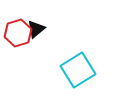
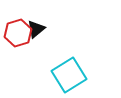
cyan square: moved 9 px left, 5 px down
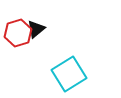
cyan square: moved 1 px up
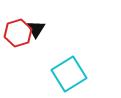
black triangle: rotated 18 degrees counterclockwise
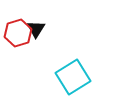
cyan square: moved 4 px right, 3 px down
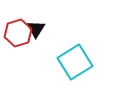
cyan square: moved 2 px right, 15 px up
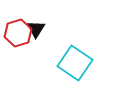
cyan square: moved 1 px down; rotated 24 degrees counterclockwise
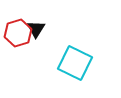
cyan square: rotated 8 degrees counterclockwise
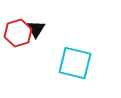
cyan square: rotated 12 degrees counterclockwise
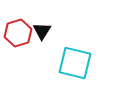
black triangle: moved 6 px right, 2 px down
